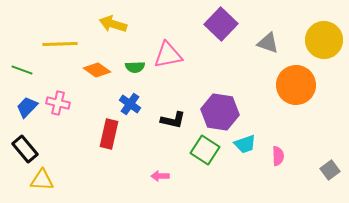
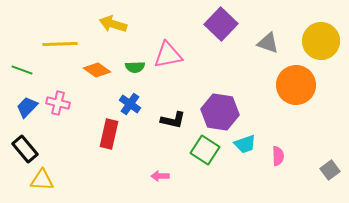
yellow circle: moved 3 px left, 1 px down
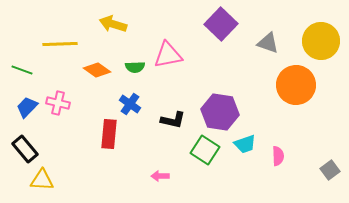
red rectangle: rotated 8 degrees counterclockwise
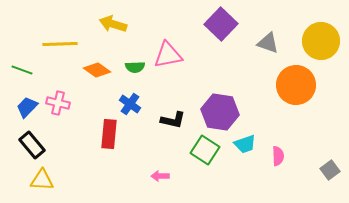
black rectangle: moved 7 px right, 4 px up
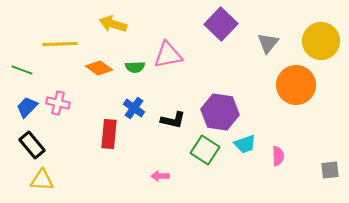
gray triangle: rotated 50 degrees clockwise
orange diamond: moved 2 px right, 2 px up
blue cross: moved 4 px right, 4 px down
gray square: rotated 30 degrees clockwise
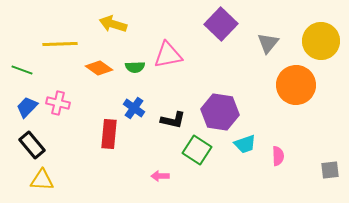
green square: moved 8 px left
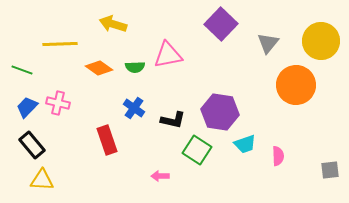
red rectangle: moved 2 px left, 6 px down; rotated 24 degrees counterclockwise
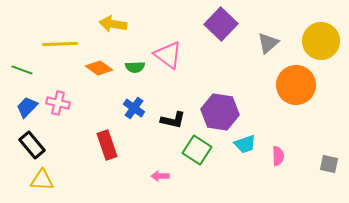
yellow arrow: rotated 8 degrees counterclockwise
gray triangle: rotated 10 degrees clockwise
pink triangle: rotated 48 degrees clockwise
red rectangle: moved 5 px down
gray square: moved 1 px left, 6 px up; rotated 18 degrees clockwise
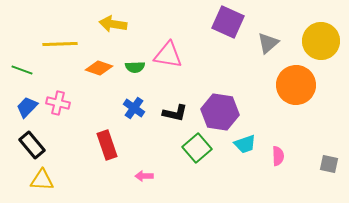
purple square: moved 7 px right, 2 px up; rotated 20 degrees counterclockwise
pink triangle: rotated 28 degrees counterclockwise
orange diamond: rotated 16 degrees counterclockwise
black L-shape: moved 2 px right, 7 px up
green square: moved 2 px up; rotated 16 degrees clockwise
pink arrow: moved 16 px left
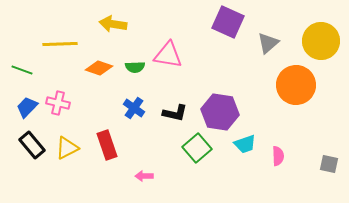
yellow triangle: moved 25 px right, 32 px up; rotated 30 degrees counterclockwise
